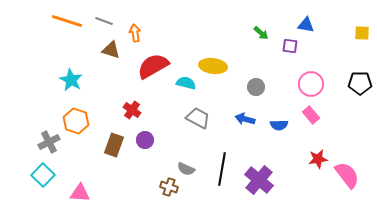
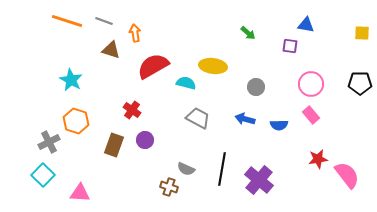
green arrow: moved 13 px left
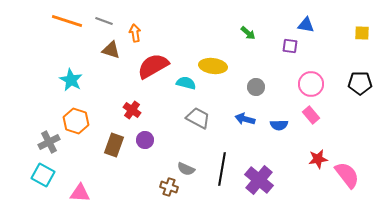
cyan square: rotated 15 degrees counterclockwise
